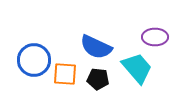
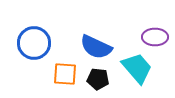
blue circle: moved 17 px up
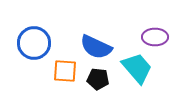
orange square: moved 3 px up
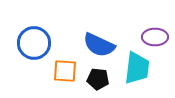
blue semicircle: moved 3 px right, 2 px up
cyan trapezoid: rotated 48 degrees clockwise
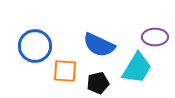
blue circle: moved 1 px right, 3 px down
cyan trapezoid: rotated 24 degrees clockwise
black pentagon: moved 4 px down; rotated 20 degrees counterclockwise
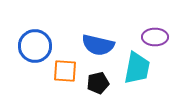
blue semicircle: moved 1 px left; rotated 12 degrees counterclockwise
cyan trapezoid: rotated 20 degrees counterclockwise
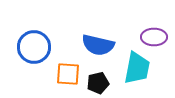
purple ellipse: moved 1 px left
blue circle: moved 1 px left, 1 px down
orange square: moved 3 px right, 3 px down
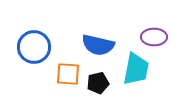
cyan trapezoid: moved 1 px left, 1 px down
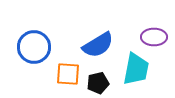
blue semicircle: rotated 44 degrees counterclockwise
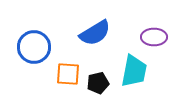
blue semicircle: moved 3 px left, 12 px up
cyan trapezoid: moved 2 px left, 2 px down
